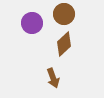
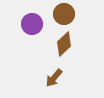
purple circle: moved 1 px down
brown arrow: moved 1 px right; rotated 60 degrees clockwise
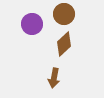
brown arrow: rotated 30 degrees counterclockwise
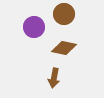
purple circle: moved 2 px right, 3 px down
brown diamond: moved 4 px down; rotated 55 degrees clockwise
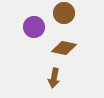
brown circle: moved 1 px up
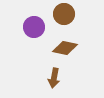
brown circle: moved 1 px down
brown diamond: moved 1 px right
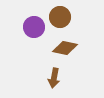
brown circle: moved 4 px left, 3 px down
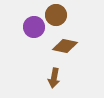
brown circle: moved 4 px left, 2 px up
brown diamond: moved 2 px up
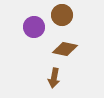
brown circle: moved 6 px right
brown diamond: moved 3 px down
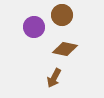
brown arrow: rotated 18 degrees clockwise
